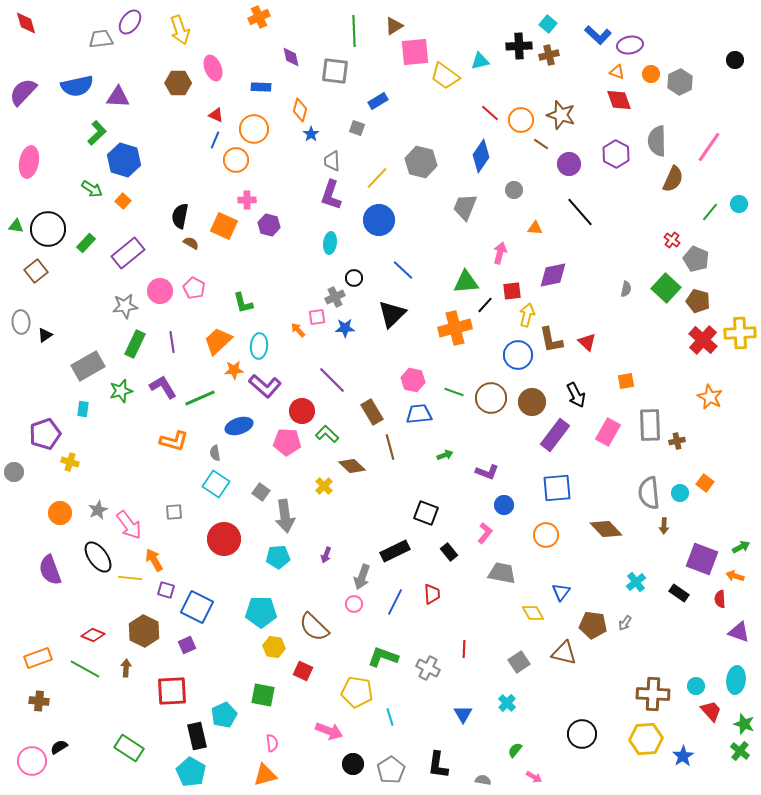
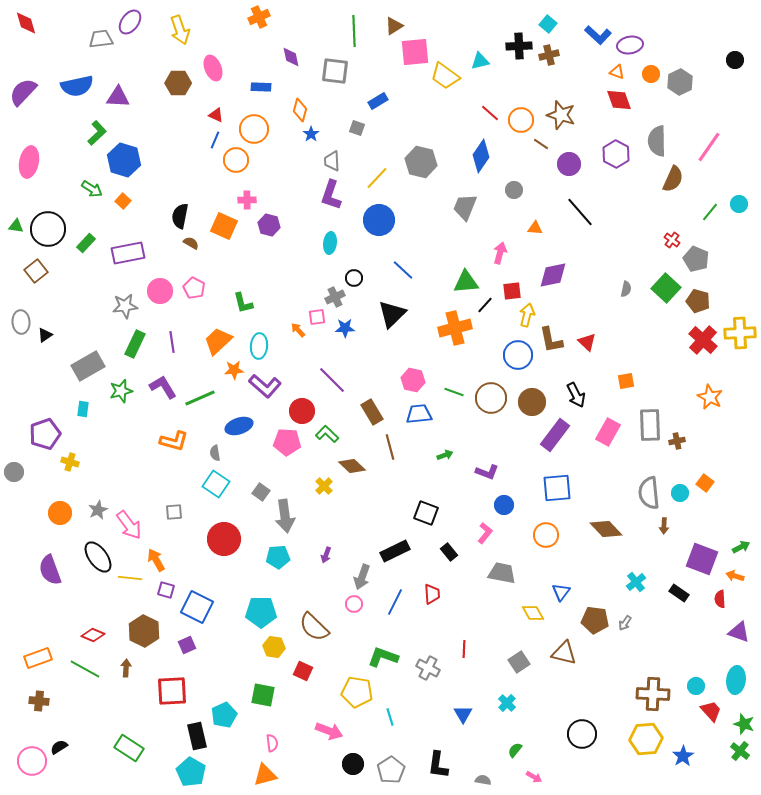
purple rectangle at (128, 253): rotated 28 degrees clockwise
orange arrow at (154, 560): moved 2 px right
brown pentagon at (593, 625): moved 2 px right, 5 px up
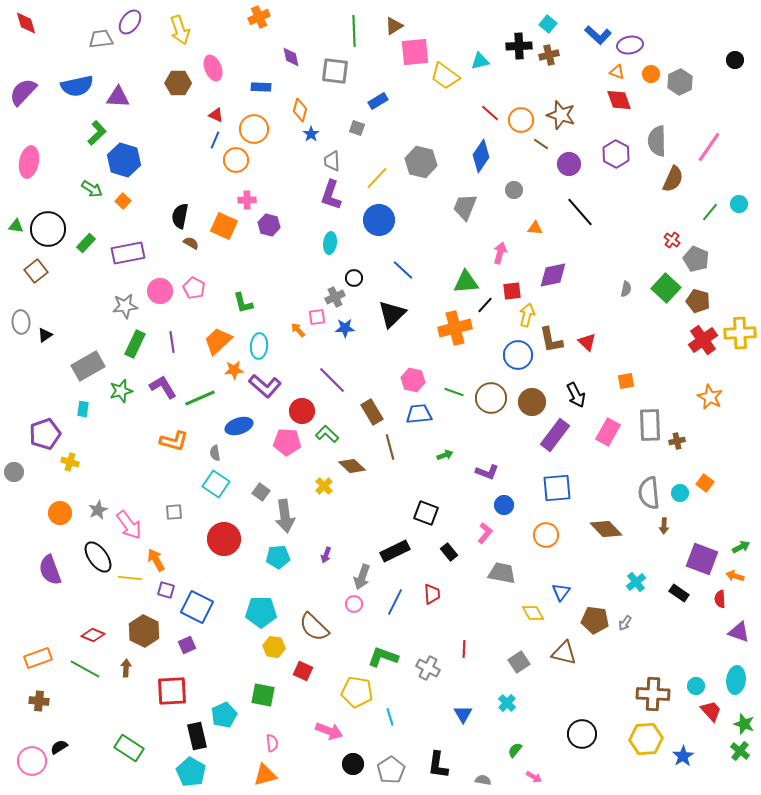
red cross at (703, 340): rotated 12 degrees clockwise
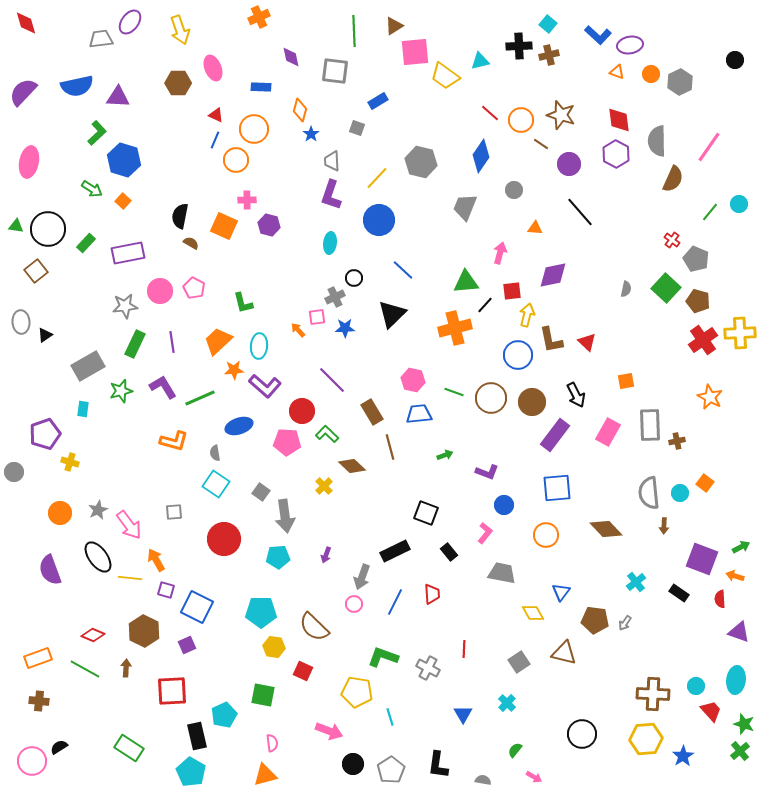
red diamond at (619, 100): moved 20 px down; rotated 12 degrees clockwise
green cross at (740, 751): rotated 12 degrees clockwise
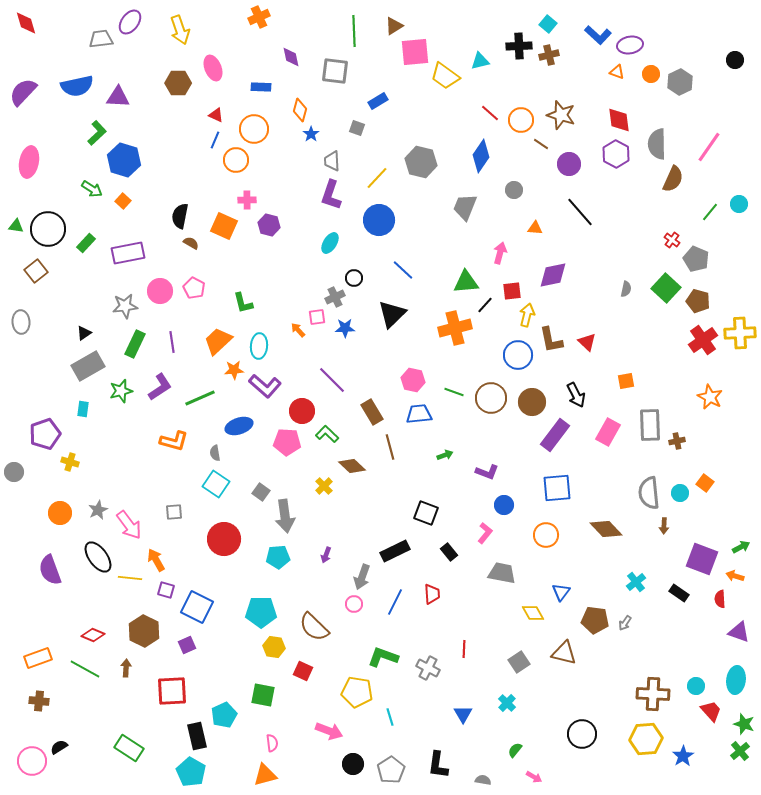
gray semicircle at (657, 141): moved 3 px down
cyan ellipse at (330, 243): rotated 25 degrees clockwise
black triangle at (45, 335): moved 39 px right, 2 px up
purple L-shape at (163, 387): moved 3 px left; rotated 88 degrees clockwise
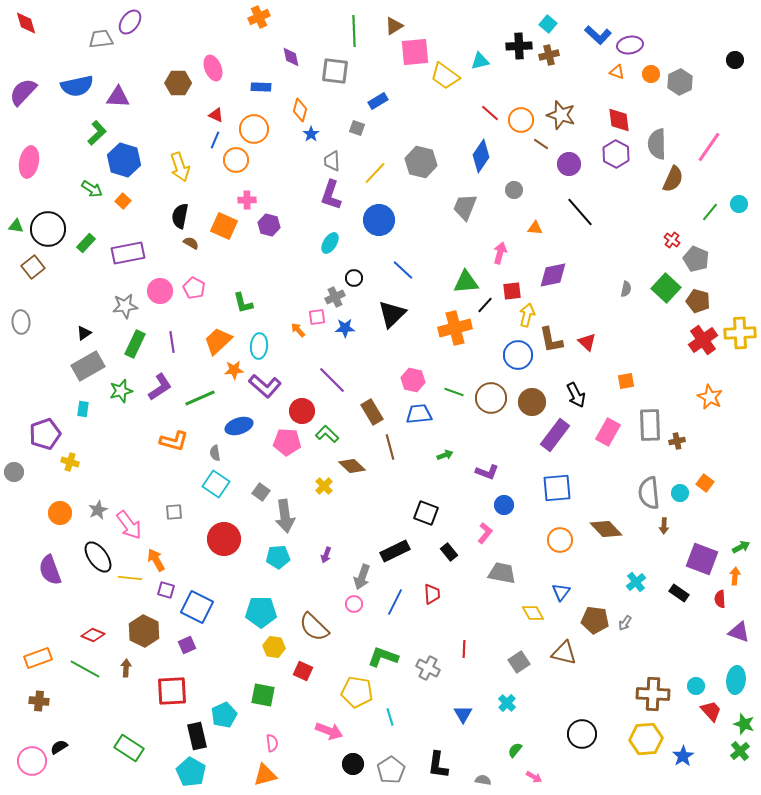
yellow arrow at (180, 30): moved 137 px down
yellow line at (377, 178): moved 2 px left, 5 px up
brown square at (36, 271): moved 3 px left, 4 px up
orange circle at (546, 535): moved 14 px right, 5 px down
orange arrow at (735, 576): rotated 78 degrees clockwise
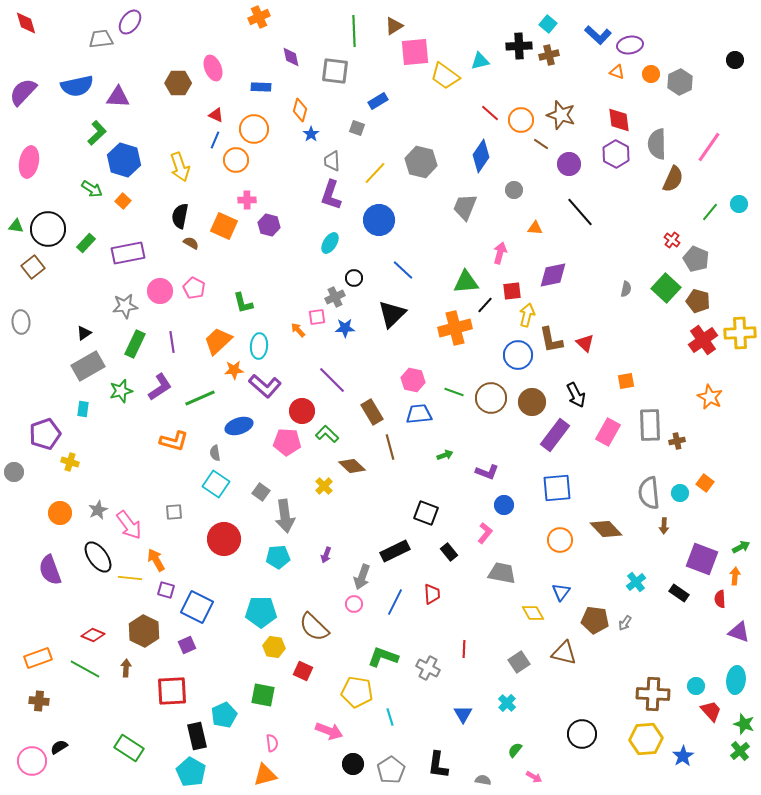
red triangle at (587, 342): moved 2 px left, 1 px down
